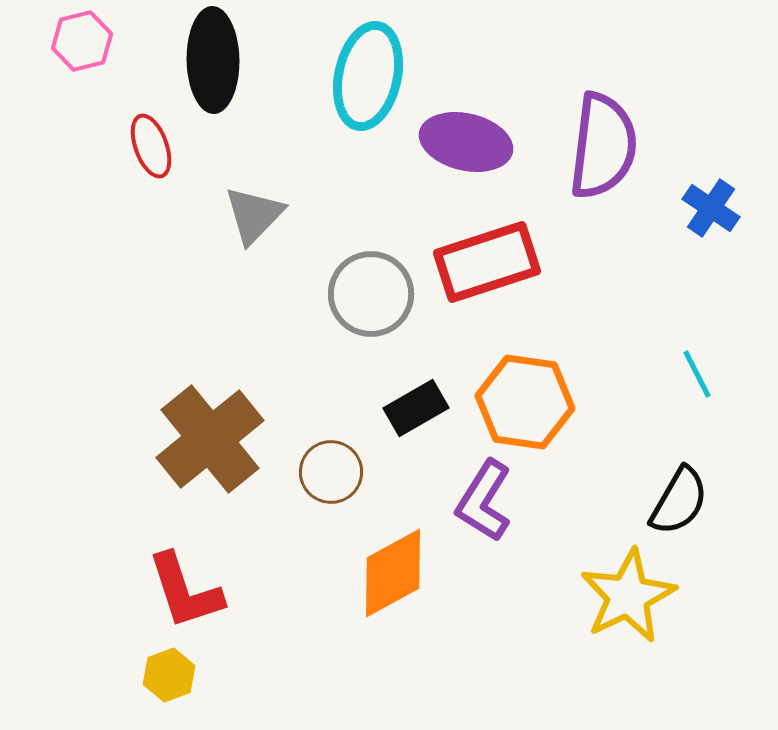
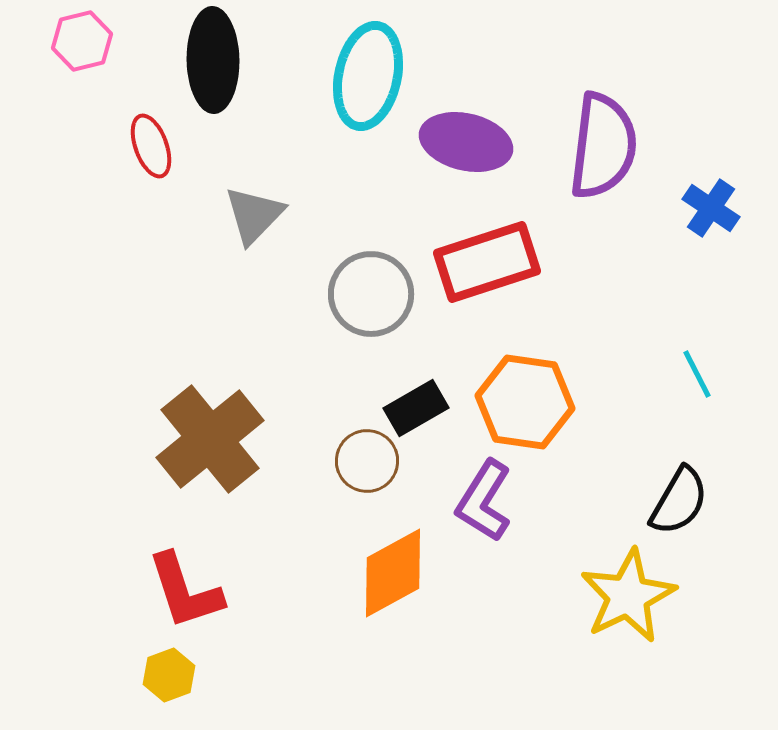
brown circle: moved 36 px right, 11 px up
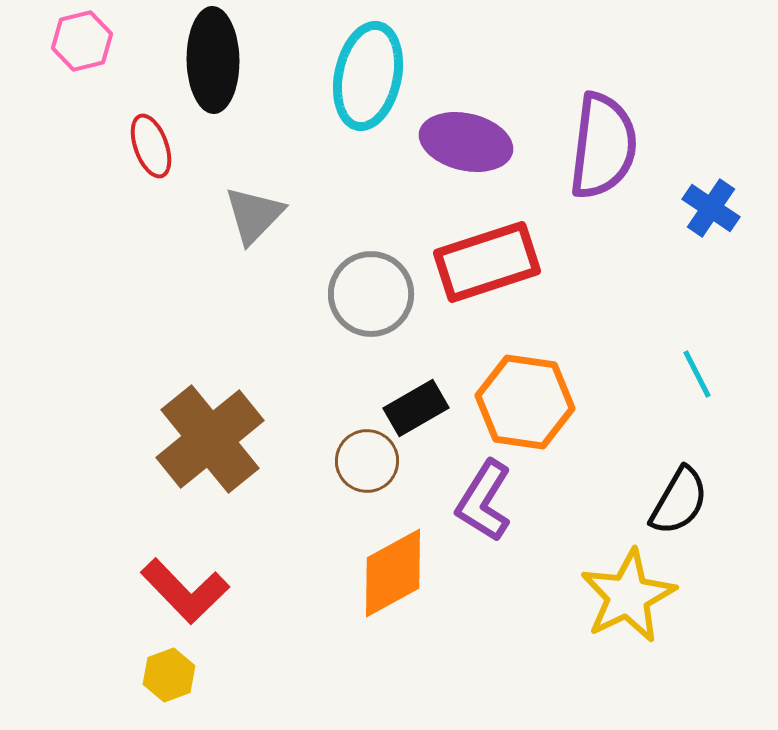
red L-shape: rotated 26 degrees counterclockwise
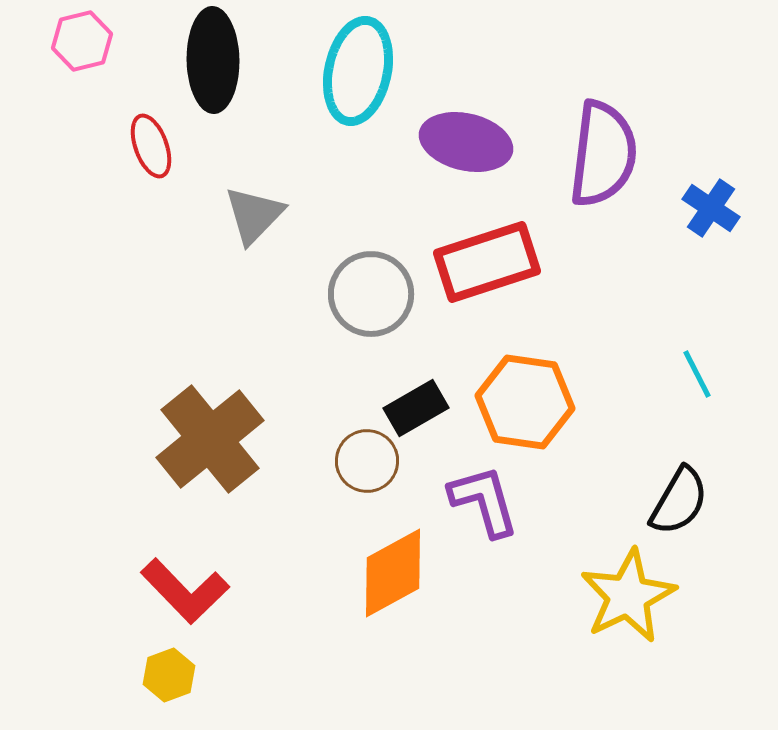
cyan ellipse: moved 10 px left, 5 px up
purple semicircle: moved 8 px down
purple L-shape: rotated 132 degrees clockwise
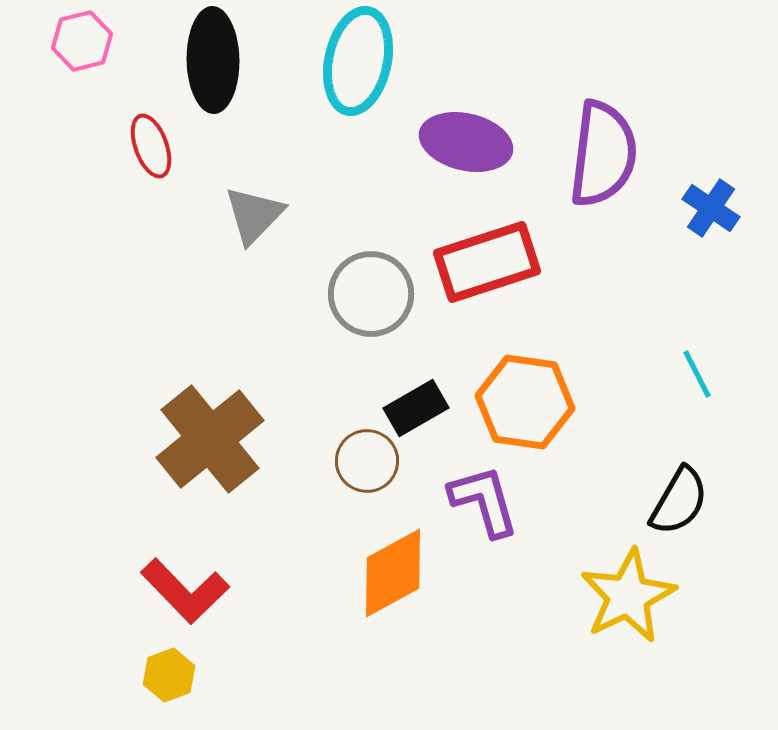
cyan ellipse: moved 10 px up
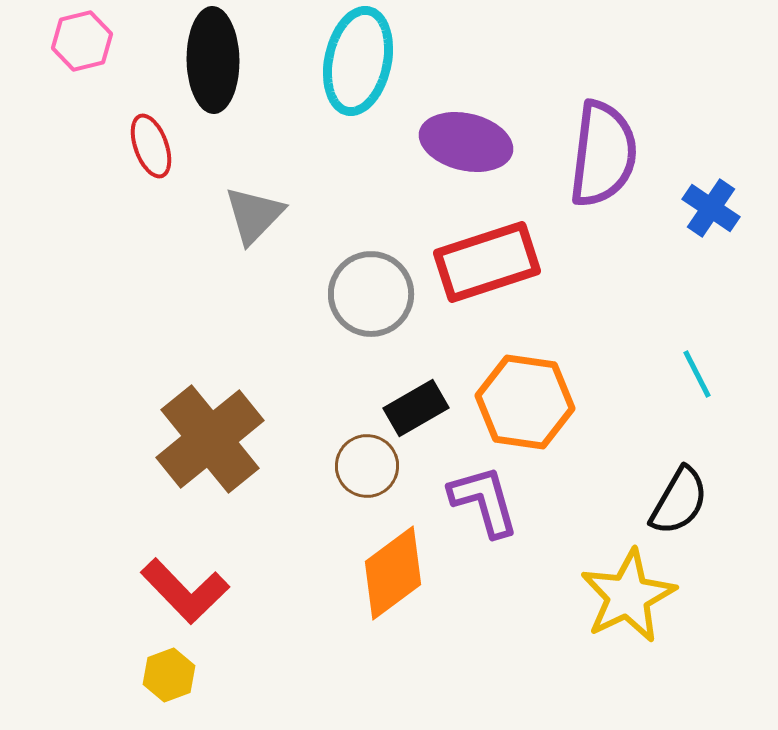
brown circle: moved 5 px down
orange diamond: rotated 8 degrees counterclockwise
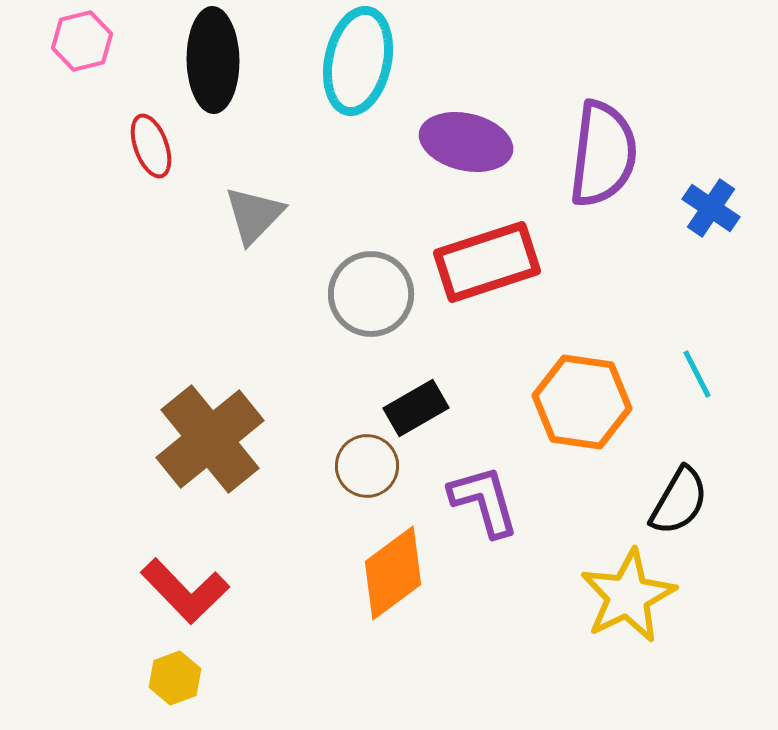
orange hexagon: moved 57 px right
yellow hexagon: moved 6 px right, 3 px down
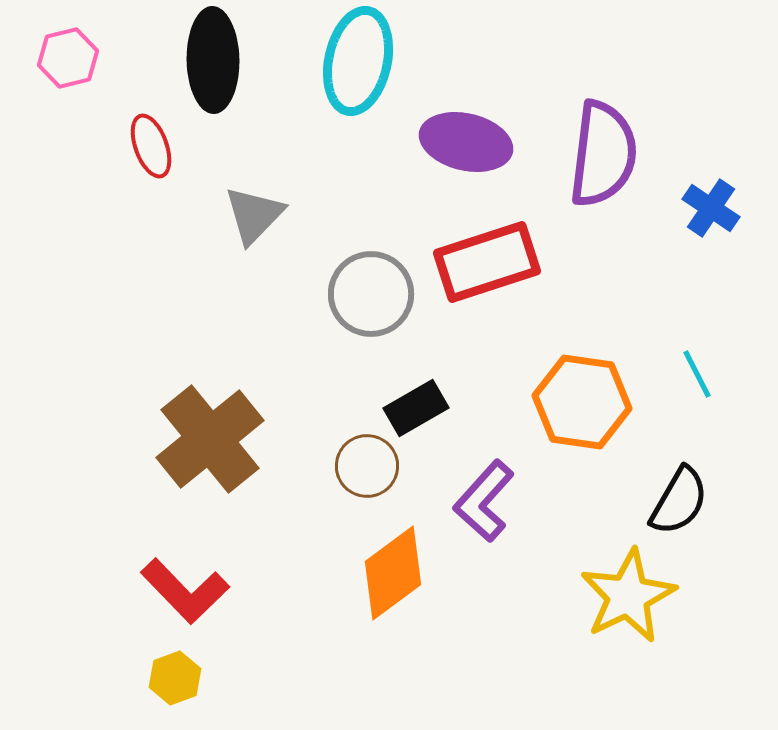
pink hexagon: moved 14 px left, 17 px down
purple L-shape: rotated 122 degrees counterclockwise
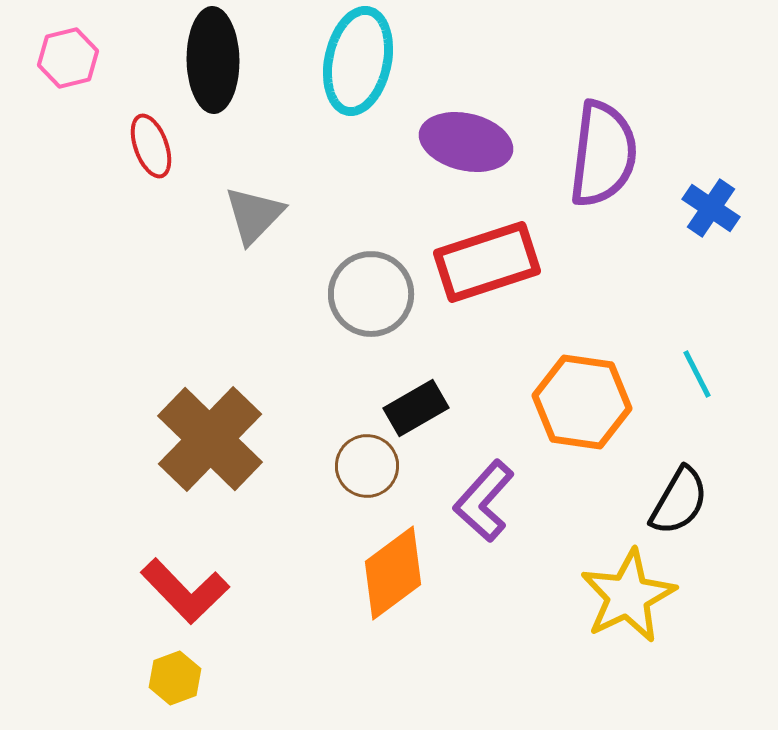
brown cross: rotated 7 degrees counterclockwise
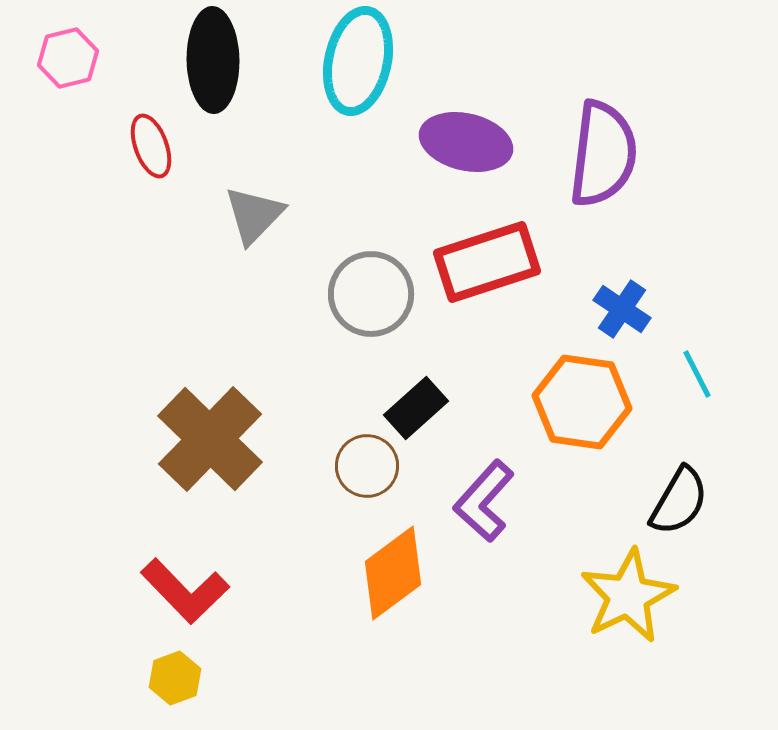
blue cross: moved 89 px left, 101 px down
black rectangle: rotated 12 degrees counterclockwise
